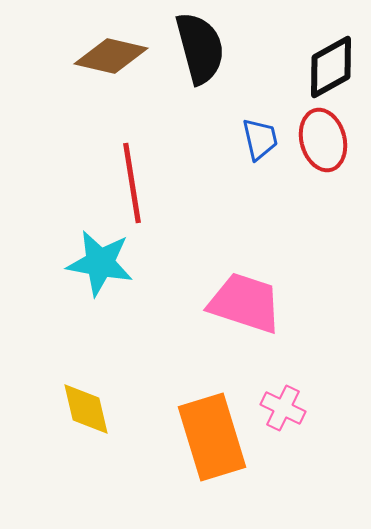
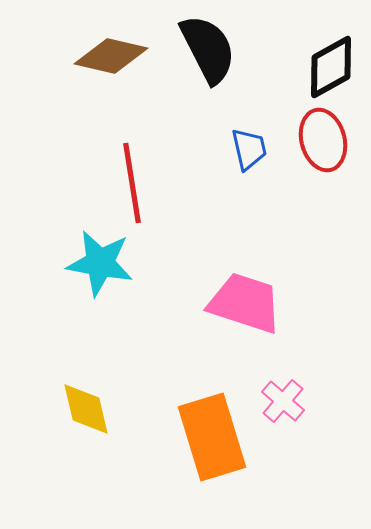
black semicircle: moved 8 px right, 1 px down; rotated 12 degrees counterclockwise
blue trapezoid: moved 11 px left, 10 px down
pink cross: moved 7 px up; rotated 15 degrees clockwise
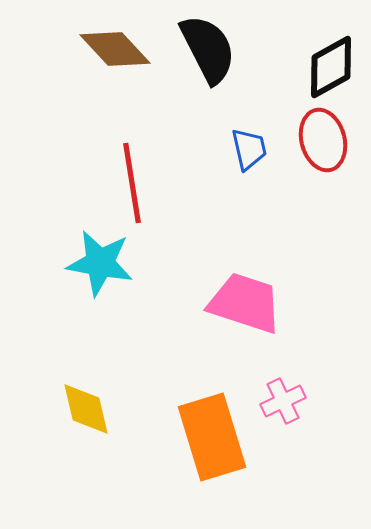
brown diamond: moved 4 px right, 7 px up; rotated 34 degrees clockwise
pink cross: rotated 24 degrees clockwise
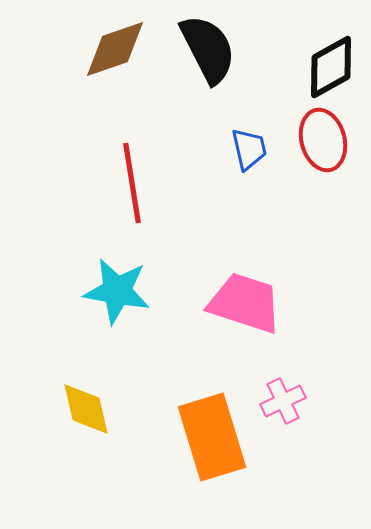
brown diamond: rotated 66 degrees counterclockwise
cyan star: moved 17 px right, 28 px down
